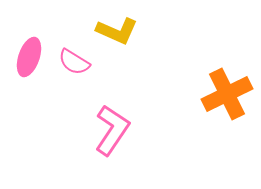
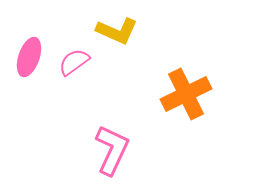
pink semicircle: rotated 112 degrees clockwise
orange cross: moved 41 px left
pink L-shape: moved 20 px down; rotated 9 degrees counterclockwise
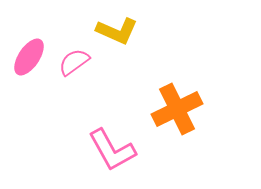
pink ellipse: rotated 15 degrees clockwise
orange cross: moved 9 px left, 15 px down
pink L-shape: rotated 126 degrees clockwise
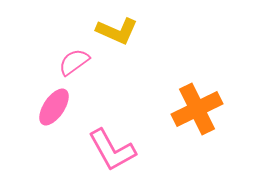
pink ellipse: moved 25 px right, 50 px down
orange cross: moved 20 px right
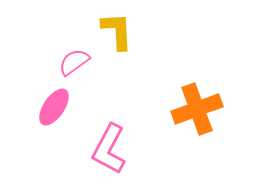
yellow L-shape: rotated 117 degrees counterclockwise
orange cross: rotated 6 degrees clockwise
pink L-shape: moved 3 px left, 1 px up; rotated 57 degrees clockwise
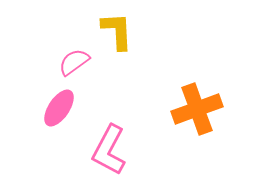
pink ellipse: moved 5 px right, 1 px down
pink L-shape: moved 1 px down
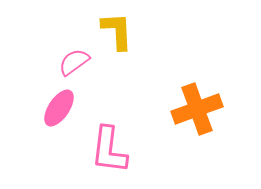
pink L-shape: rotated 21 degrees counterclockwise
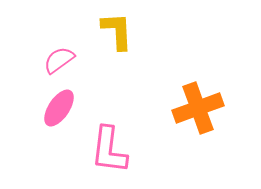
pink semicircle: moved 15 px left, 2 px up
orange cross: moved 1 px right, 1 px up
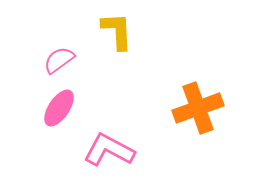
pink L-shape: rotated 111 degrees clockwise
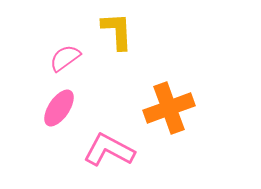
pink semicircle: moved 6 px right, 2 px up
orange cross: moved 29 px left
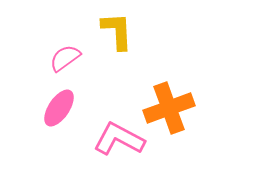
pink L-shape: moved 10 px right, 11 px up
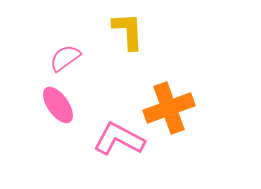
yellow L-shape: moved 11 px right
pink ellipse: moved 1 px left, 3 px up; rotated 69 degrees counterclockwise
